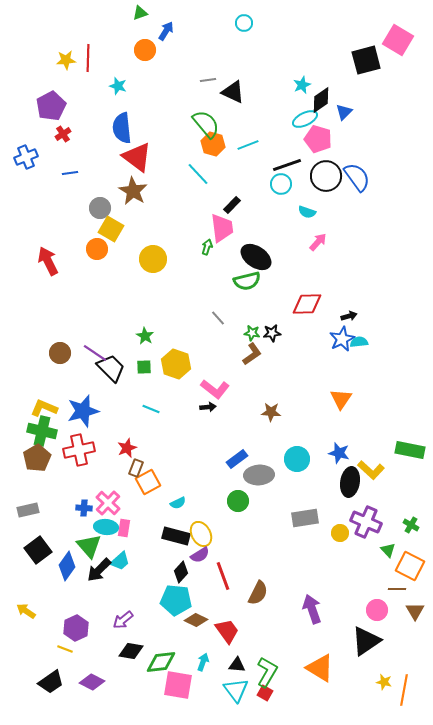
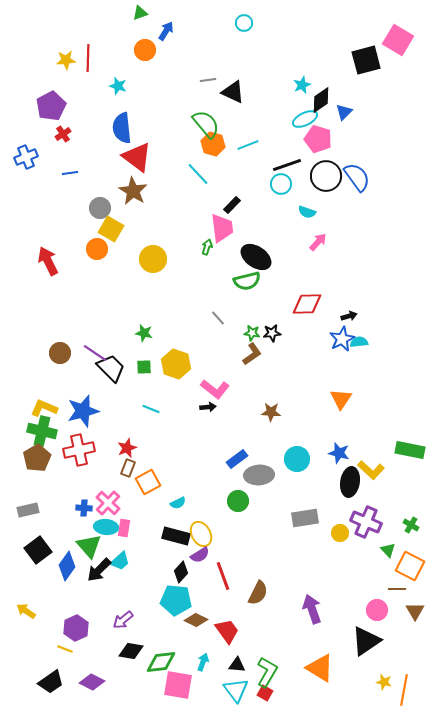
green star at (145, 336): moved 1 px left, 3 px up; rotated 18 degrees counterclockwise
brown rectangle at (136, 468): moved 8 px left
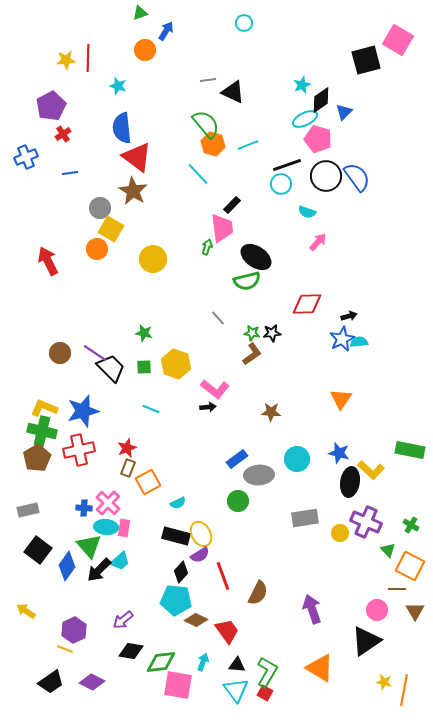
black square at (38, 550): rotated 16 degrees counterclockwise
purple hexagon at (76, 628): moved 2 px left, 2 px down
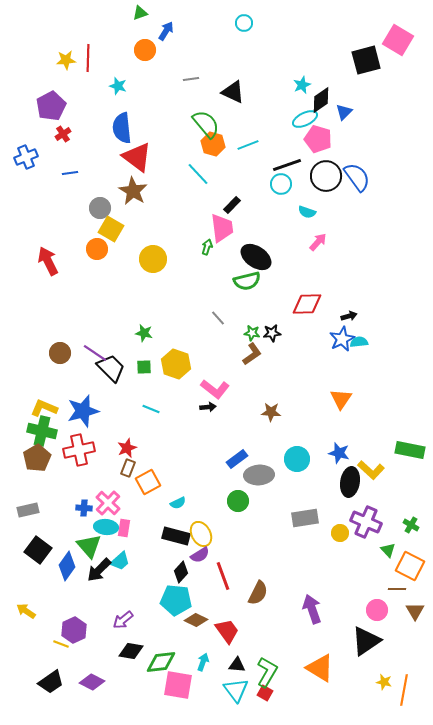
gray line at (208, 80): moved 17 px left, 1 px up
yellow line at (65, 649): moved 4 px left, 5 px up
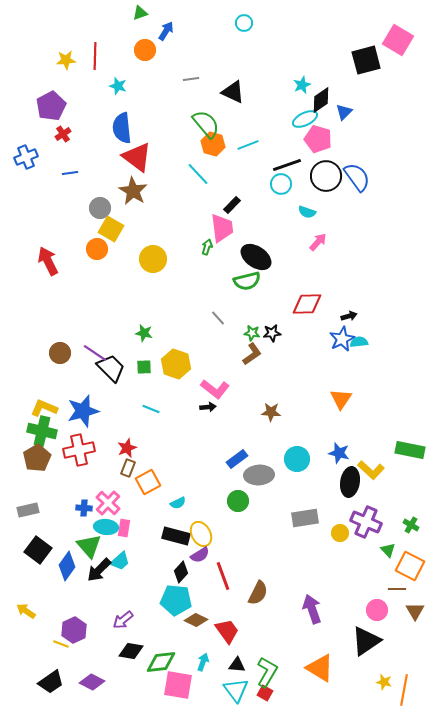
red line at (88, 58): moved 7 px right, 2 px up
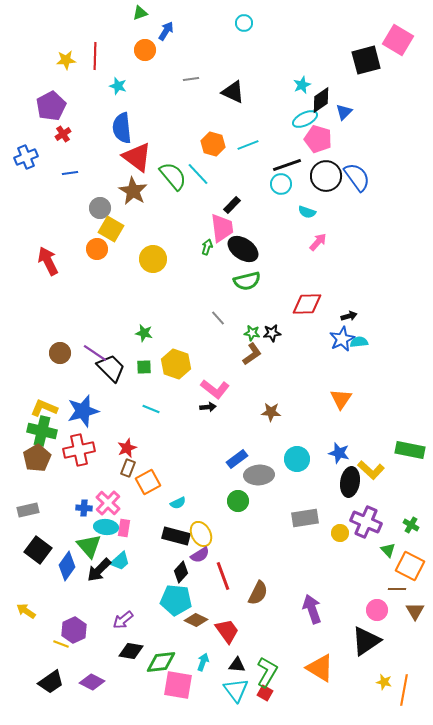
green semicircle at (206, 124): moved 33 px left, 52 px down
black ellipse at (256, 257): moved 13 px left, 8 px up
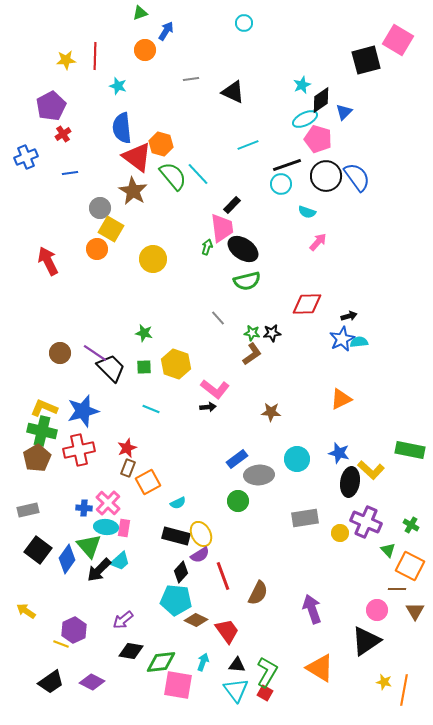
orange hexagon at (213, 144): moved 52 px left
orange triangle at (341, 399): rotated 30 degrees clockwise
blue diamond at (67, 566): moved 7 px up
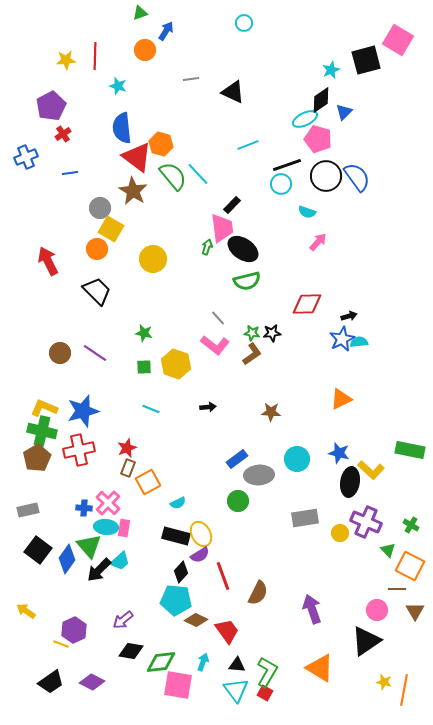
cyan star at (302, 85): moved 29 px right, 15 px up
black trapezoid at (111, 368): moved 14 px left, 77 px up
pink L-shape at (215, 389): moved 44 px up
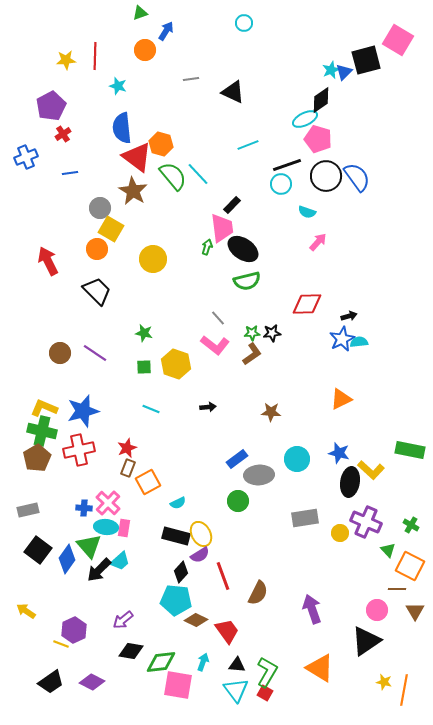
blue triangle at (344, 112): moved 40 px up
green star at (252, 333): rotated 14 degrees counterclockwise
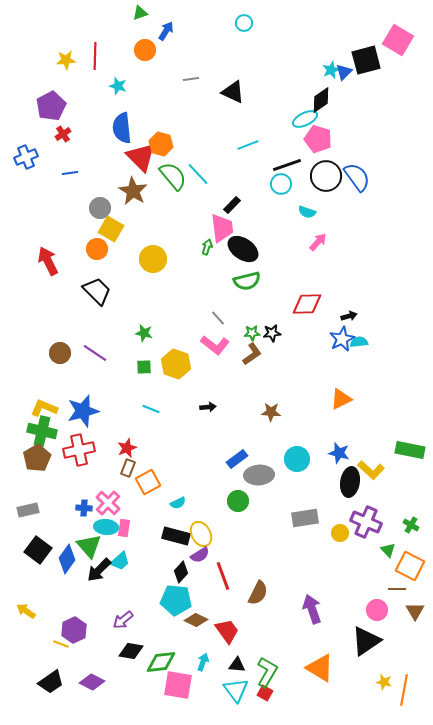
red triangle at (137, 157): moved 4 px right; rotated 8 degrees clockwise
